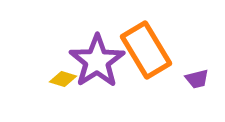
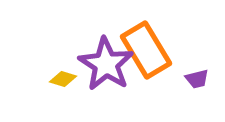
purple star: moved 9 px right, 3 px down; rotated 6 degrees counterclockwise
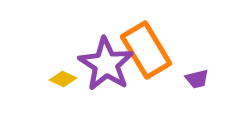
yellow diamond: rotated 8 degrees clockwise
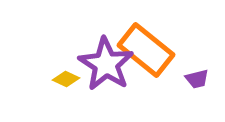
orange rectangle: rotated 20 degrees counterclockwise
yellow diamond: moved 3 px right
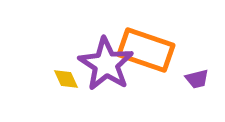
orange rectangle: rotated 20 degrees counterclockwise
yellow diamond: rotated 40 degrees clockwise
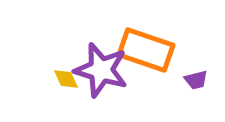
purple star: moved 5 px left, 6 px down; rotated 16 degrees counterclockwise
purple trapezoid: moved 1 px left, 1 px down
